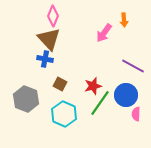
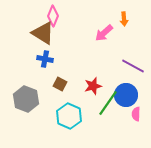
orange arrow: moved 1 px up
pink arrow: rotated 12 degrees clockwise
brown triangle: moved 6 px left, 6 px up; rotated 15 degrees counterclockwise
green line: moved 8 px right
cyan hexagon: moved 5 px right, 2 px down
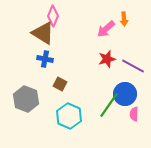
pink arrow: moved 2 px right, 4 px up
red star: moved 14 px right, 27 px up
blue circle: moved 1 px left, 1 px up
green line: moved 1 px right, 2 px down
pink semicircle: moved 2 px left
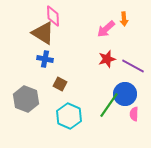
pink diamond: rotated 25 degrees counterclockwise
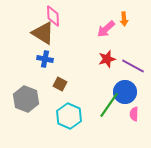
blue circle: moved 2 px up
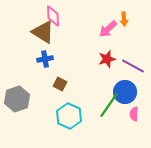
pink arrow: moved 2 px right
brown triangle: moved 1 px up
blue cross: rotated 21 degrees counterclockwise
gray hexagon: moved 9 px left; rotated 20 degrees clockwise
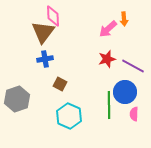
brown triangle: rotated 35 degrees clockwise
green line: rotated 36 degrees counterclockwise
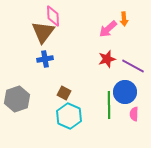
brown square: moved 4 px right, 9 px down
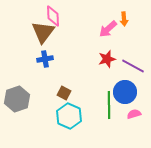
pink semicircle: rotated 72 degrees clockwise
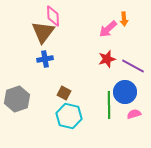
cyan hexagon: rotated 10 degrees counterclockwise
